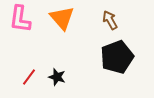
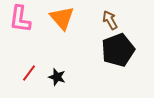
black pentagon: moved 1 px right, 7 px up
red line: moved 4 px up
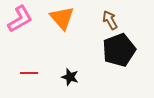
pink L-shape: rotated 128 degrees counterclockwise
black pentagon: moved 1 px right
red line: rotated 54 degrees clockwise
black star: moved 13 px right
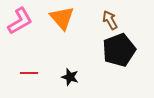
pink L-shape: moved 2 px down
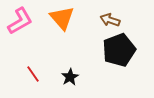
brown arrow: rotated 42 degrees counterclockwise
red line: moved 4 px right, 1 px down; rotated 54 degrees clockwise
black star: rotated 24 degrees clockwise
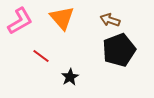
red line: moved 8 px right, 18 px up; rotated 18 degrees counterclockwise
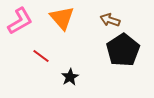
black pentagon: moved 4 px right; rotated 12 degrees counterclockwise
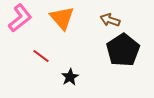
pink L-shape: moved 3 px up; rotated 8 degrees counterclockwise
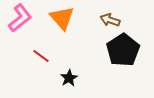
black star: moved 1 px left, 1 px down
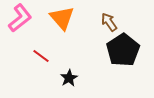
brown arrow: moved 1 px left, 2 px down; rotated 36 degrees clockwise
